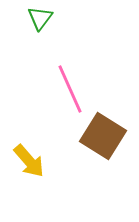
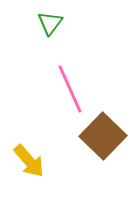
green triangle: moved 10 px right, 5 px down
brown square: rotated 12 degrees clockwise
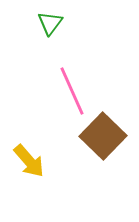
pink line: moved 2 px right, 2 px down
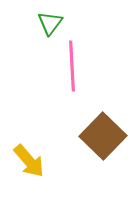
pink line: moved 25 px up; rotated 21 degrees clockwise
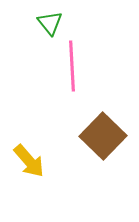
green triangle: rotated 16 degrees counterclockwise
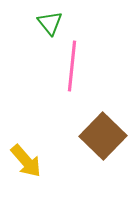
pink line: rotated 9 degrees clockwise
yellow arrow: moved 3 px left
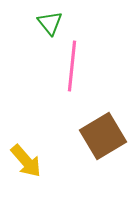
brown square: rotated 15 degrees clockwise
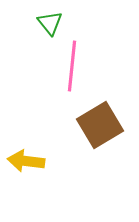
brown square: moved 3 px left, 11 px up
yellow arrow: rotated 138 degrees clockwise
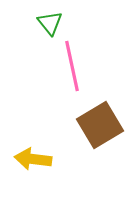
pink line: rotated 18 degrees counterclockwise
yellow arrow: moved 7 px right, 2 px up
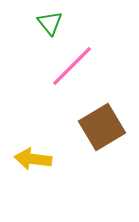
pink line: rotated 57 degrees clockwise
brown square: moved 2 px right, 2 px down
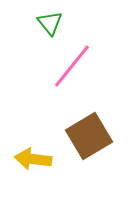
pink line: rotated 6 degrees counterclockwise
brown square: moved 13 px left, 9 px down
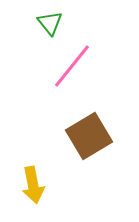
yellow arrow: moved 26 px down; rotated 108 degrees counterclockwise
